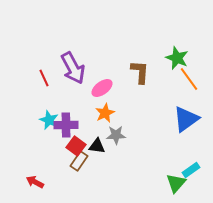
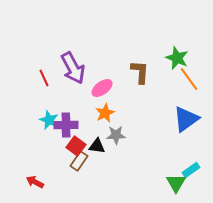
green triangle: rotated 10 degrees counterclockwise
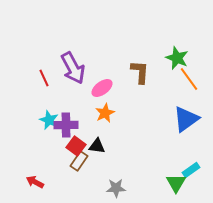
gray star: moved 53 px down
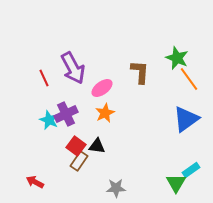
purple cross: moved 11 px up; rotated 25 degrees counterclockwise
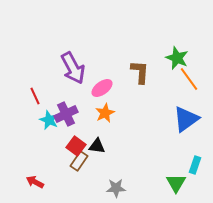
red line: moved 9 px left, 18 px down
cyan rectangle: moved 4 px right, 5 px up; rotated 36 degrees counterclockwise
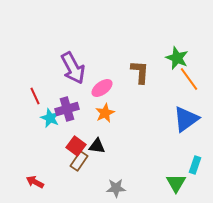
purple cross: moved 1 px right, 5 px up; rotated 10 degrees clockwise
cyan star: moved 1 px right, 2 px up
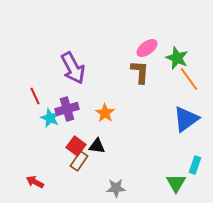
pink ellipse: moved 45 px right, 40 px up
orange star: rotated 12 degrees counterclockwise
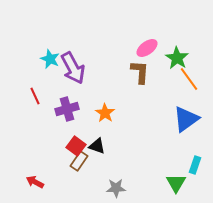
green star: rotated 10 degrees clockwise
cyan star: moved 59 px up
black triangle: rotated 12 degrees clockwise
